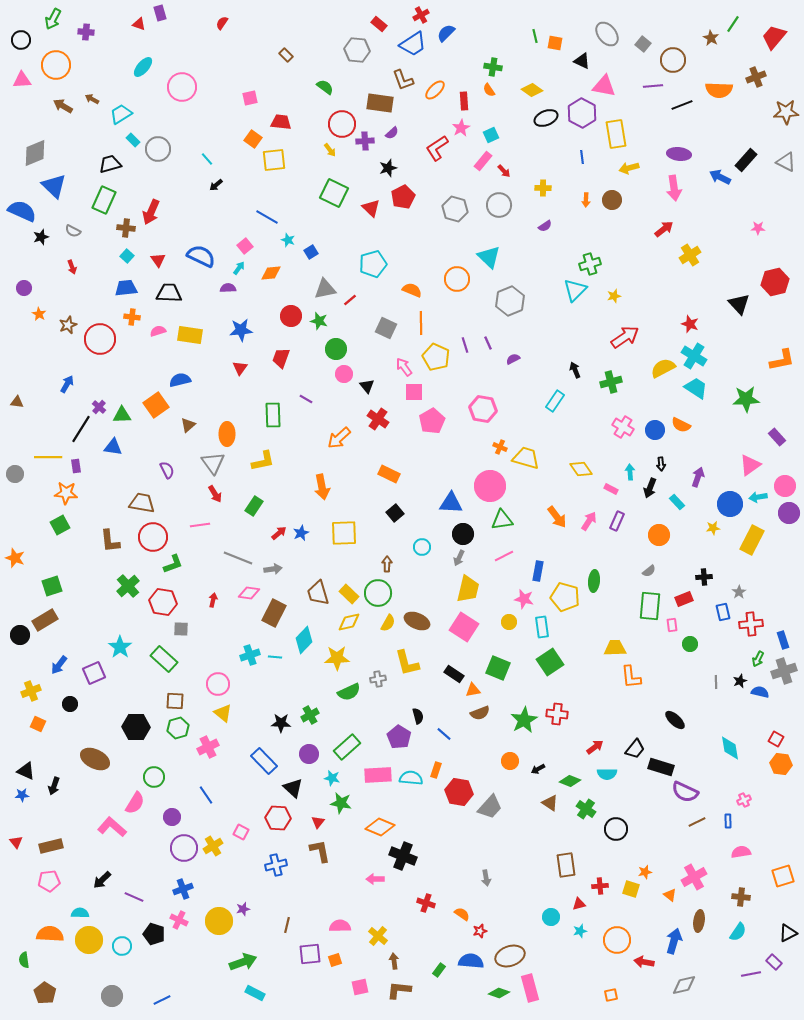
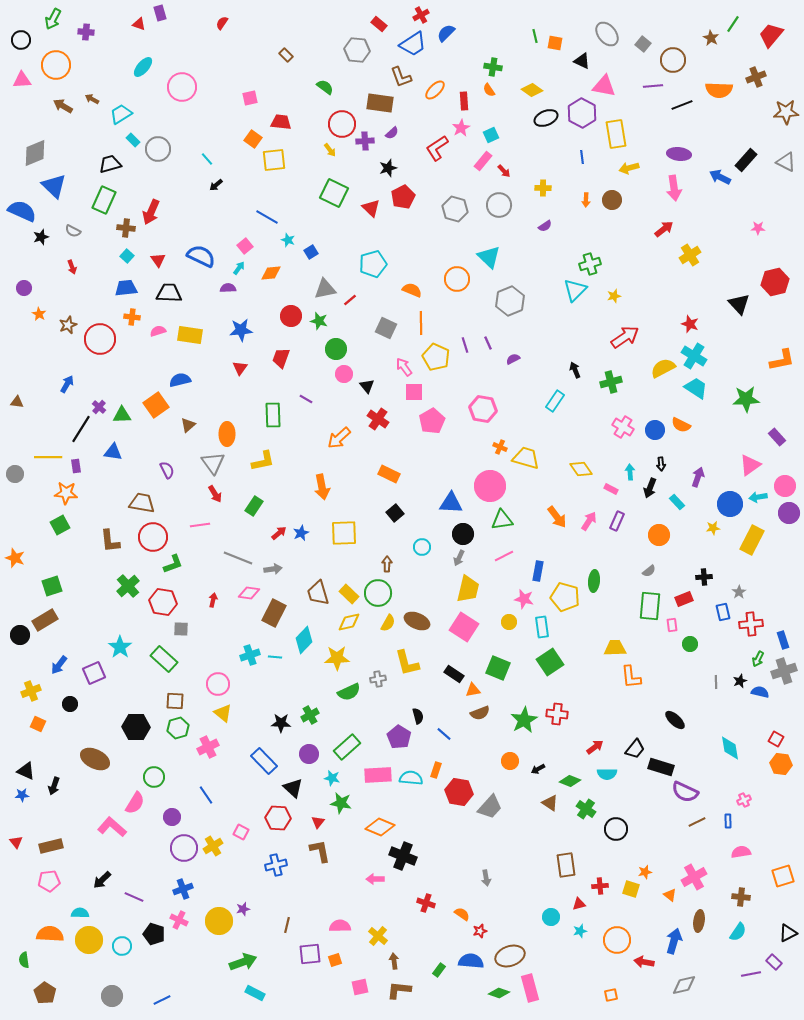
red trapezoid at (774, 37): moved 3 px left, 2 px up
brown L-shape at (403, 80): moved 2 px left, 3 px up
blue triangle at (113, 447): moved 5 px down
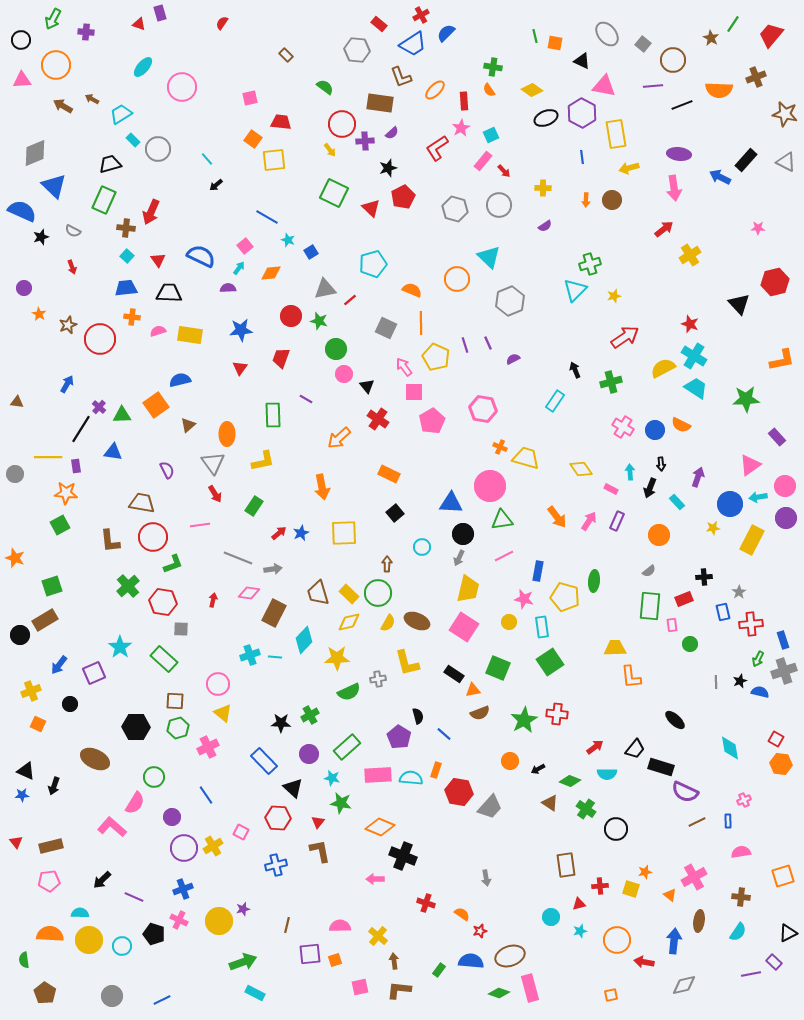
brown star at (786, 112): moved 1 px left, 2 px down; rotated 15 degrees clockwise
purple circle at (789, 513): moved 3 px left, 5 px down
blue arrow at (674, 941): rotated 10 degrees counterclockwise
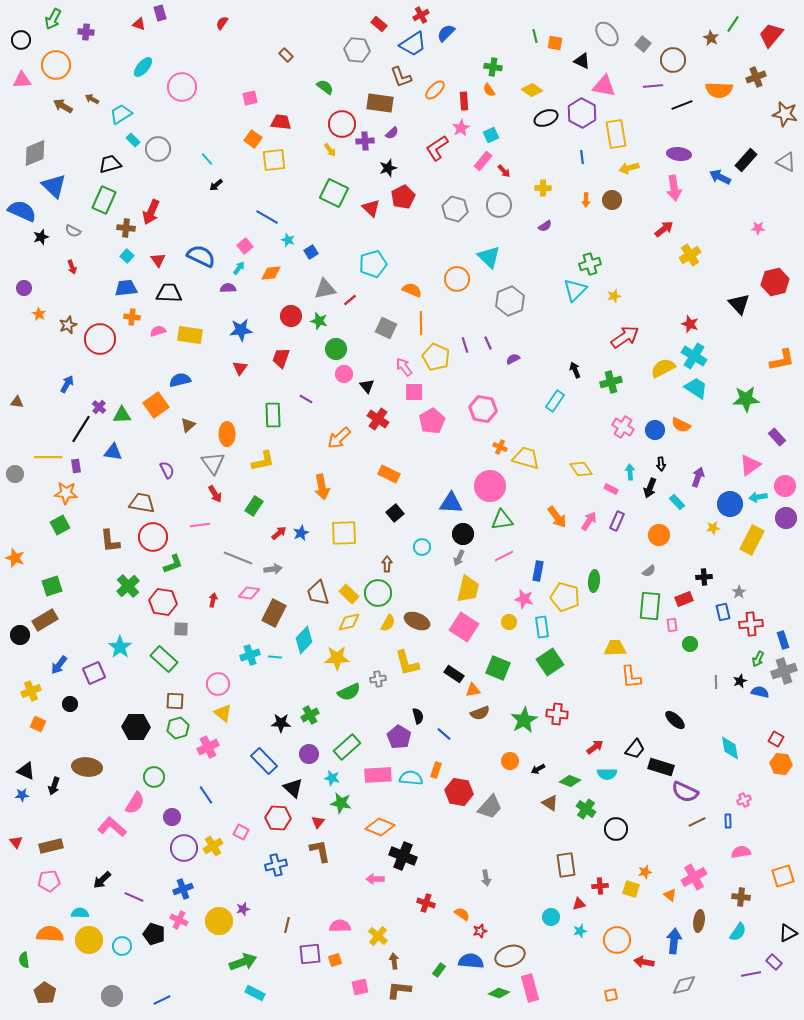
brown ellipse at (95, 759): moved 8 px left, 8 px down; rotated 20 degrees counterclockwise
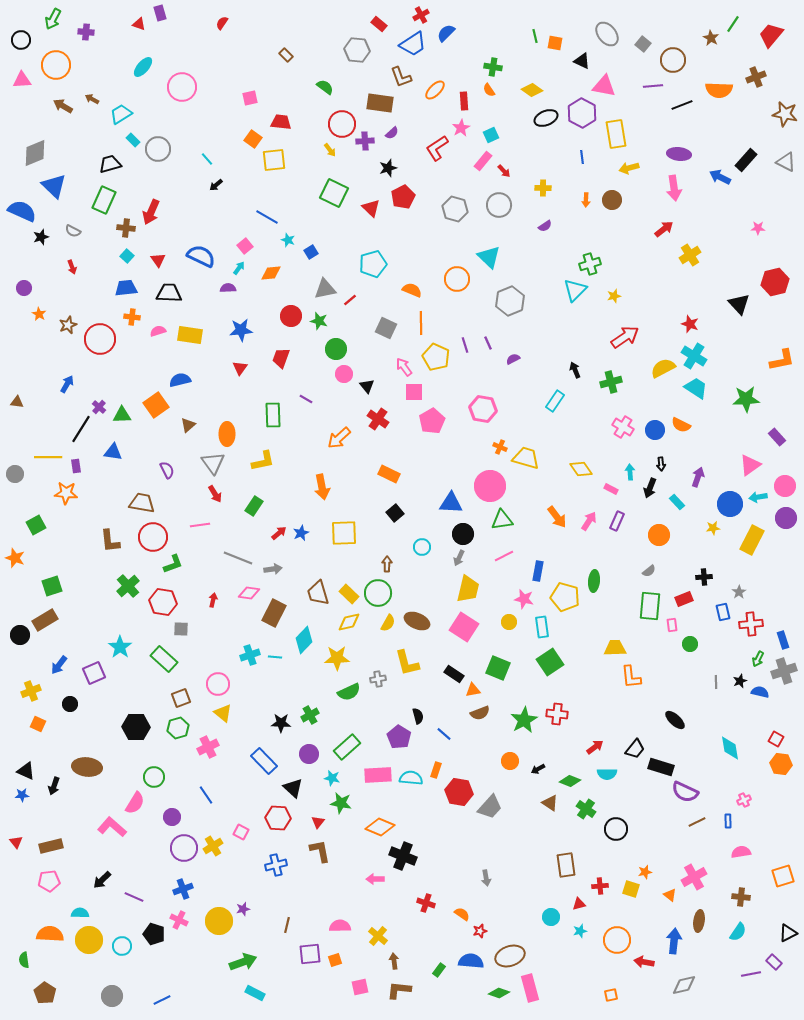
green square at (60, 525): moved 24 px left
brown square at (175, 701): moved 6 px right, 3 px up; rotated 24 degrees counterclockwise
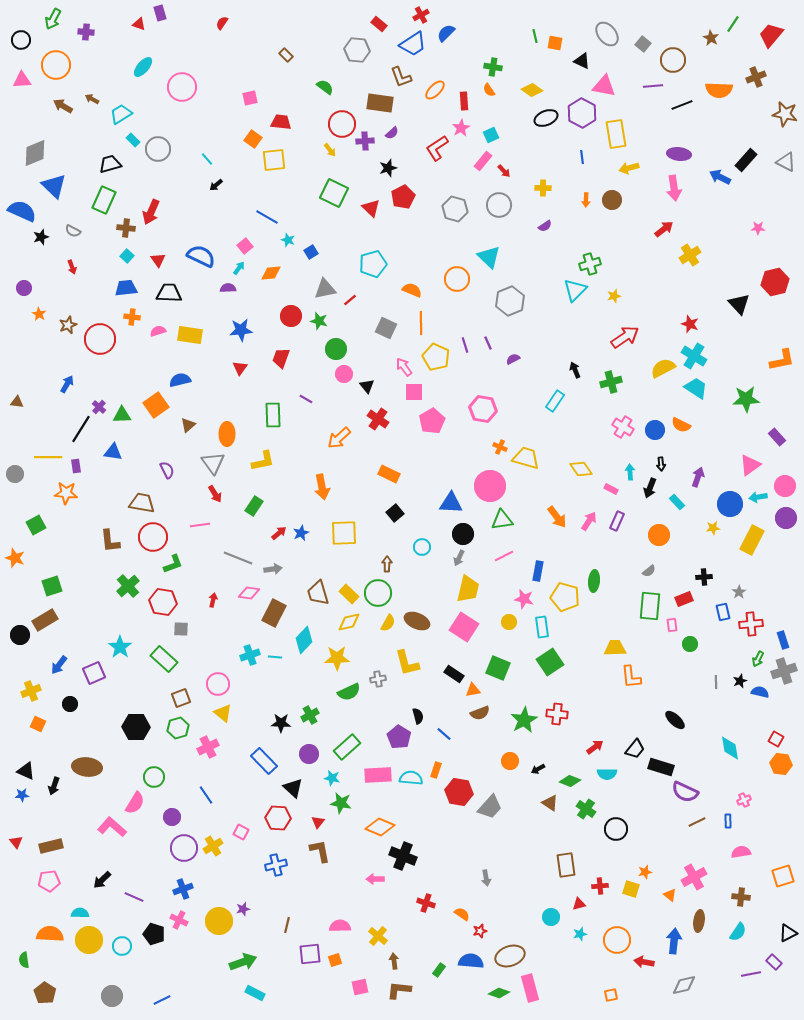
cyan star at (580, 931): moved 3 px down
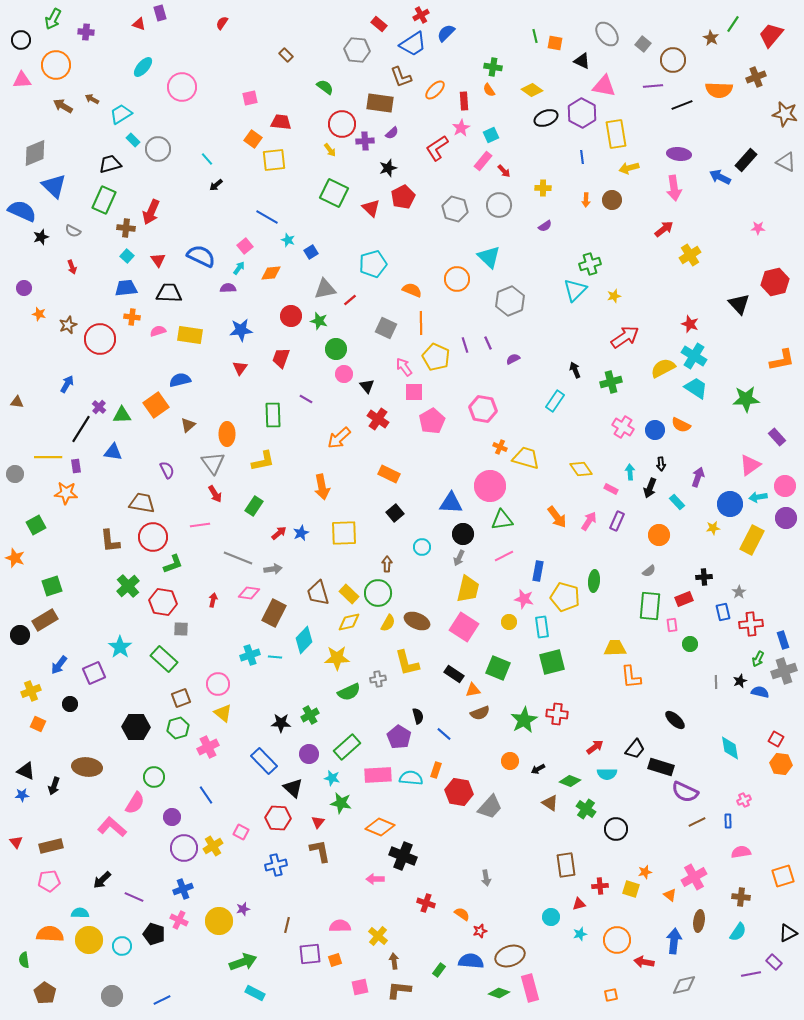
orange star at (39, 314): rotated 16 degrees counterclockwise
green square at (550, 662): moved 2 px right; rotated 20 degrees clockwise
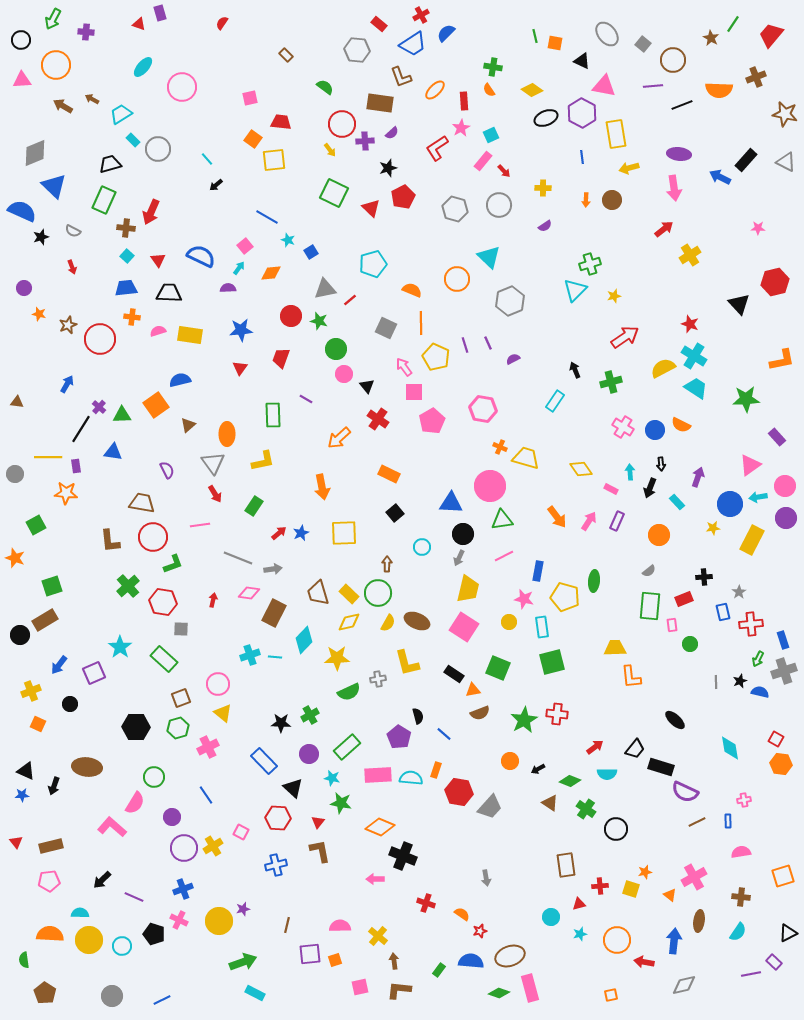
pink cross at (744, 800): rotated 16 degrees clockwise
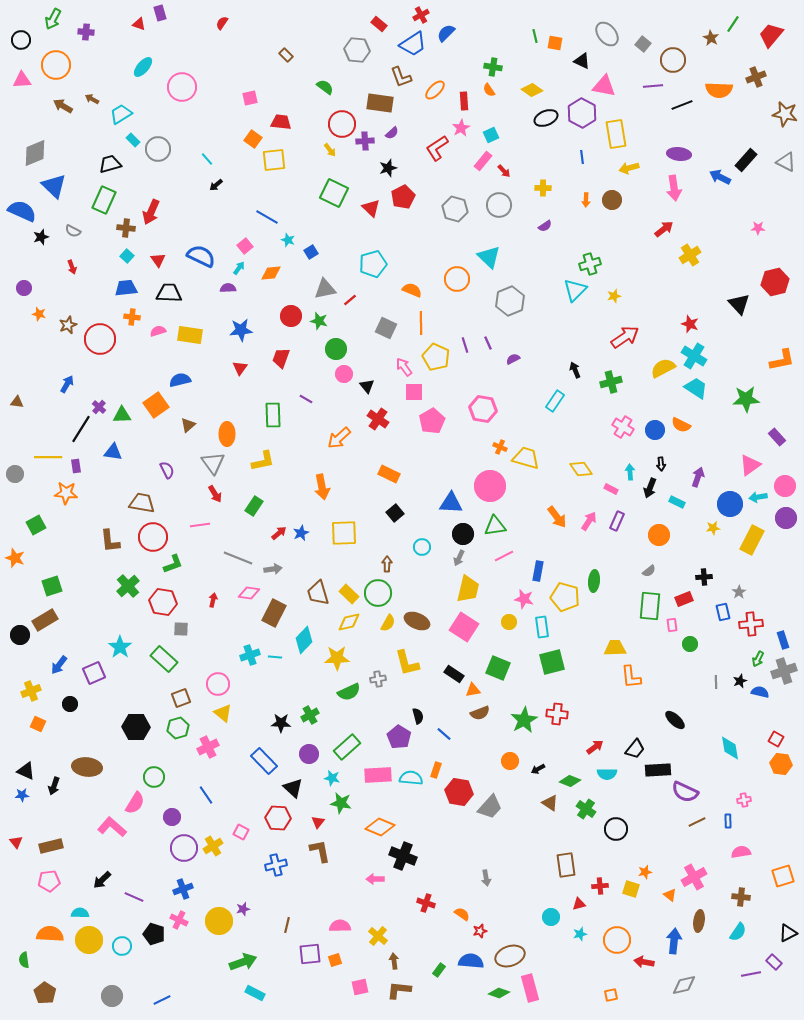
cyan rectangle at (677, 502): rotated 21 degrees counterclockwise
green triangle at (502, 520): moved 7 px left, 6 px down
black rectangle at (661, 767): moved 3 px left, 3 px down; rotated 20 degrees counterclockwise
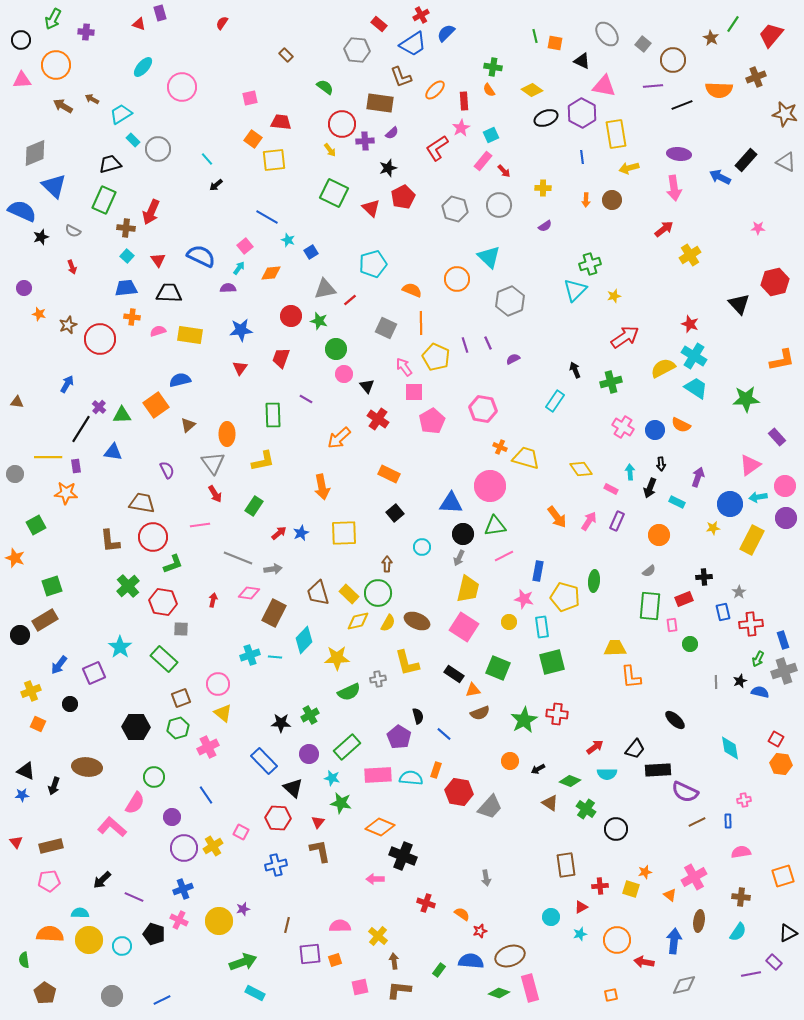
yellow diamond at (349, 622): moved 9 px right, 1 px up
red triangle at (579, 904): moved 2 px right, 3 px down; rotated 16 degrees counterclockwise
